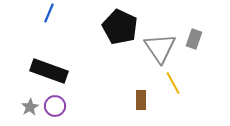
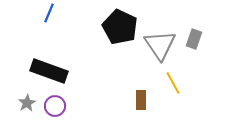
gray triangle: moved 3 px up
gray star: moved 3 px left, 4 px up
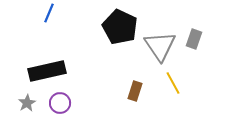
gray triangle: moved 1 px down
black rectangle: moved 2 px left; rotated 33 degrees counterclockwise
brown rectangle: moved 6 px left, 9 px up; rotated 18 degrees clockwise
purple circle: moved 5 px right, 3 px up
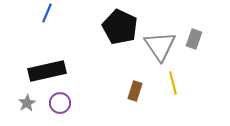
blue line: moved 2 px left
yellow line: rotated 15 degrees clockwise
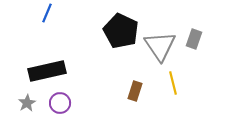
black pentagon: moved 1 px right, 4 px down
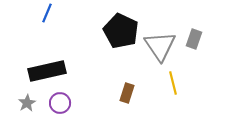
brown rectangle: moved 8 px left, 2 px down
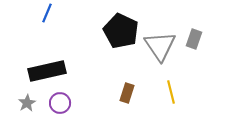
yellow line: moved 2 px left, 9 px down
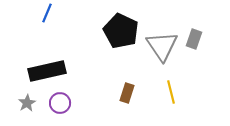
gray triangle: moved 2 px right
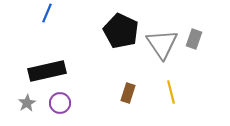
gray triangle: moved 2 px up
brown rectangle: moved 1 px right
